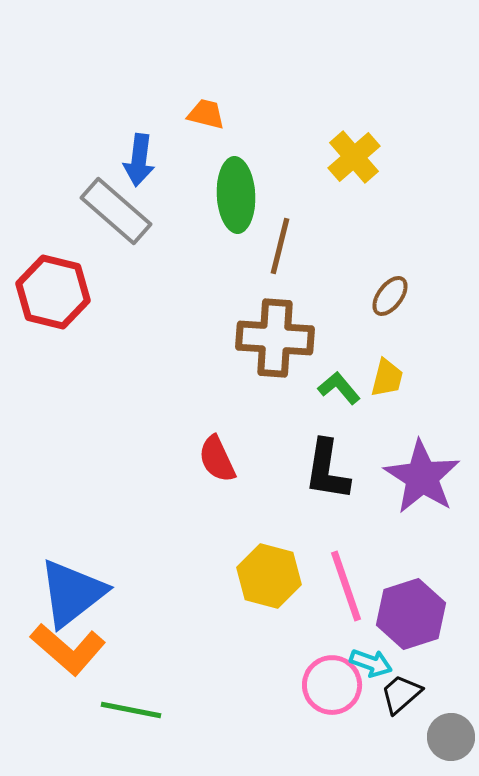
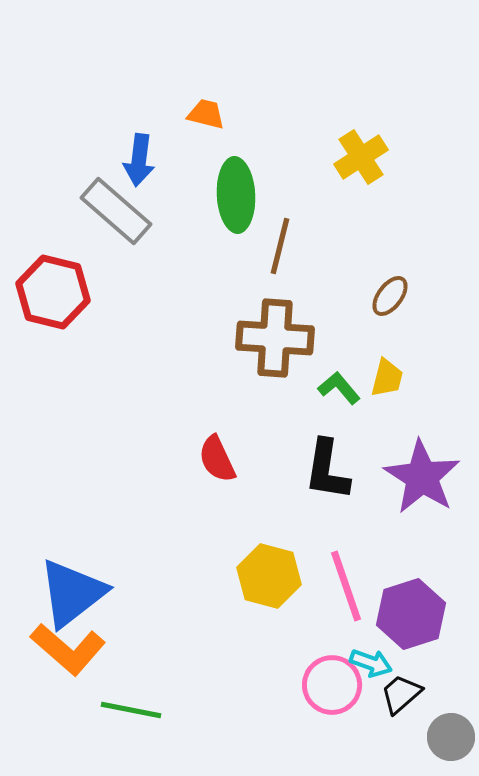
yellow cross: moved 7 px right; rotated 8 degrees clockwise
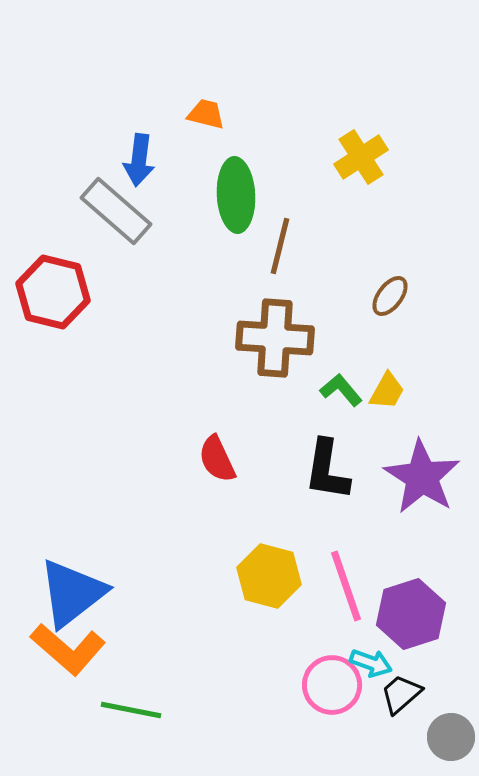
yellow trapezoid: moved 13 px down; rotated 15 degrees clockwise
green L-shape: moved 2 px right, 2 px down
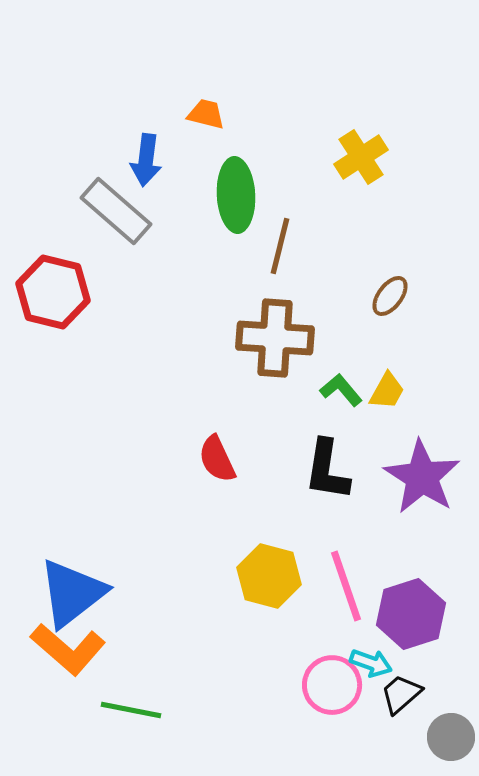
blue arrow: moved 7 px right
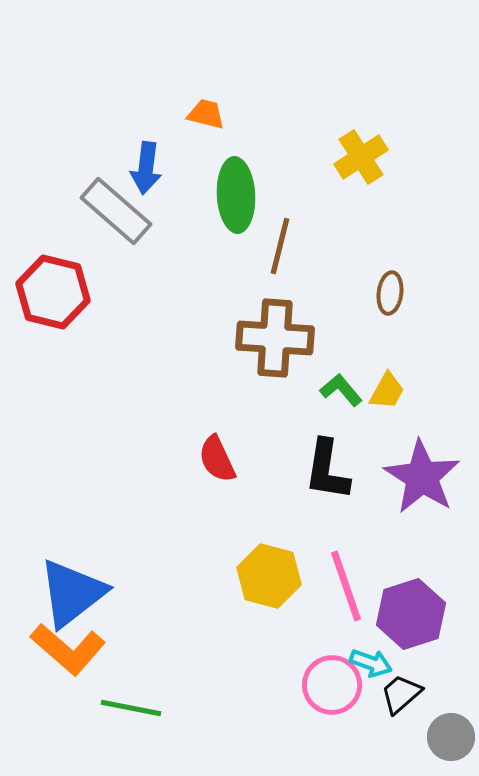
blue arrow: moved 8 px down
brown ellipse: moved 3 px up; rotated 30 degrees counterclockwise
green line: moved 2 px up
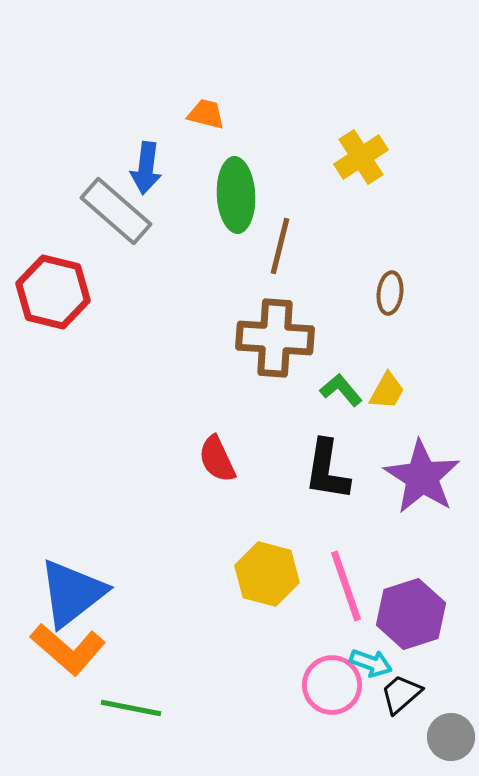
yellow hexagon: moved 2 px left, 2 px up
